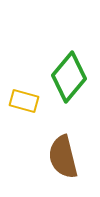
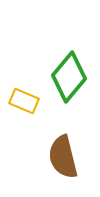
yellow rectangle: rotated 8 degrees clockwise
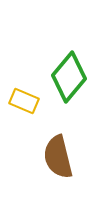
brown semicircle: moved 5 px left
